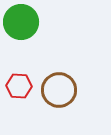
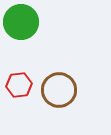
red hexagon: moved 1 px up; rotated 10 degrees counterclockwise
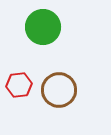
green circle: moved 22 px right, 5 px down
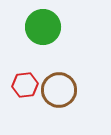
red hexagon: moved 6 px right
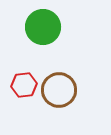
red hexagon: moved 1 px left
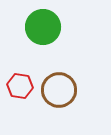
red hexagon: moved 4 px left, 1 px down; rotated 15 degrees clockwise
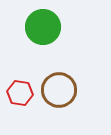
red hexagon: moved 7 px down
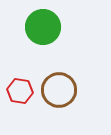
red hexagon: moved 2 px up
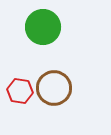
brown circle: moved 5 px left, 2 px up
